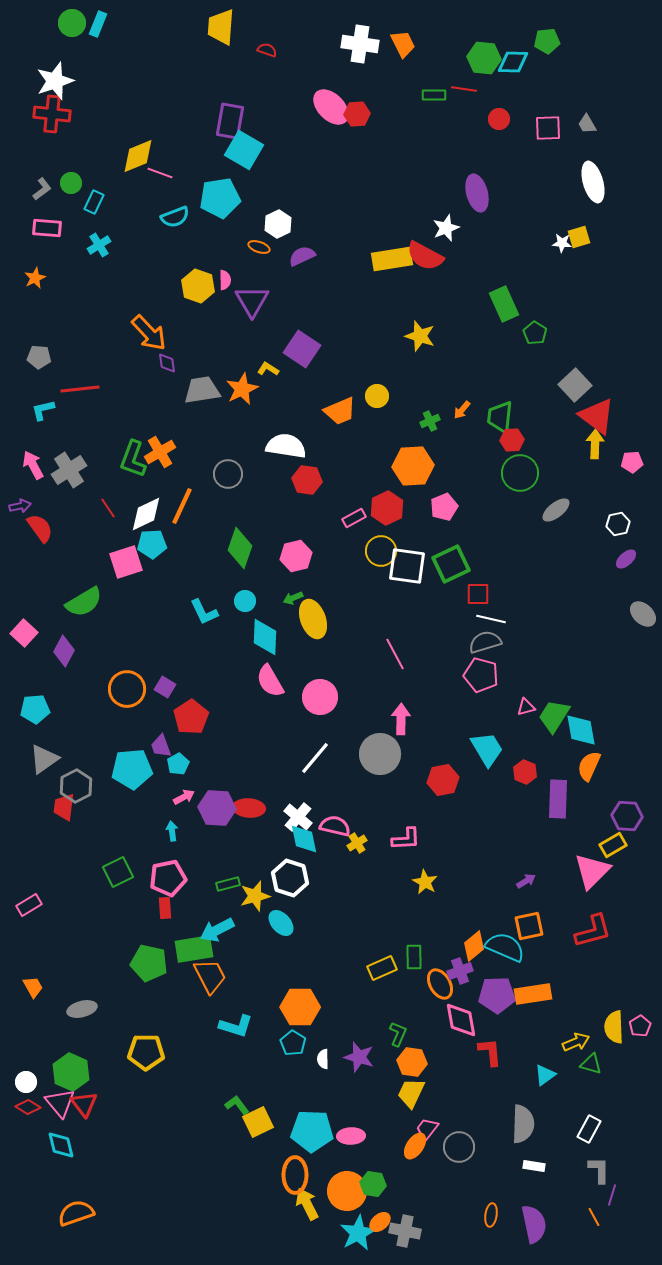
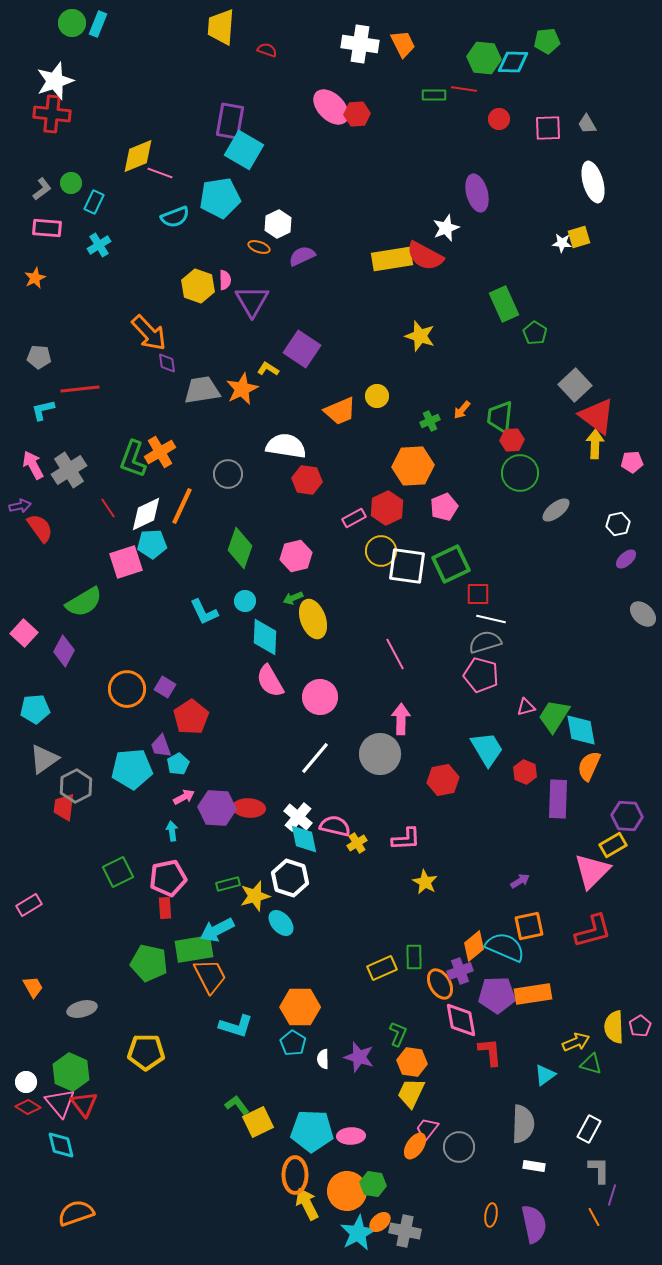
purple arrow at (526, 881): moved 6 px left
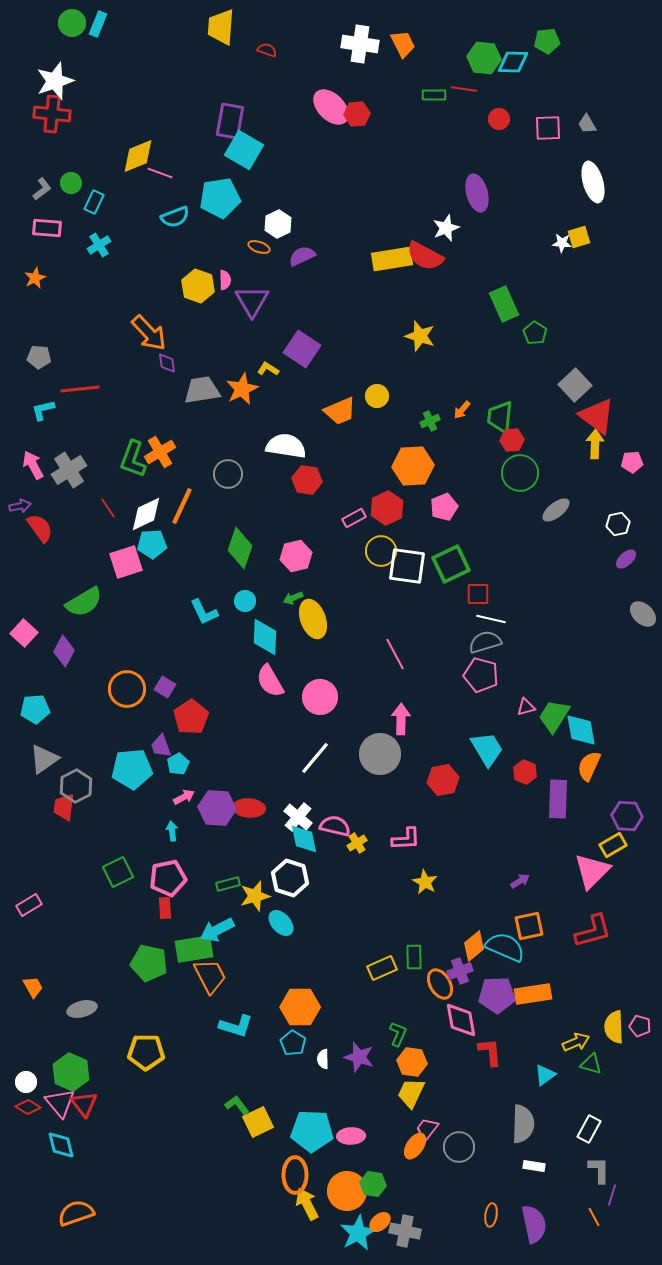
pink pentagon at (640, 1026): rotated 25 degrees counterclockwise
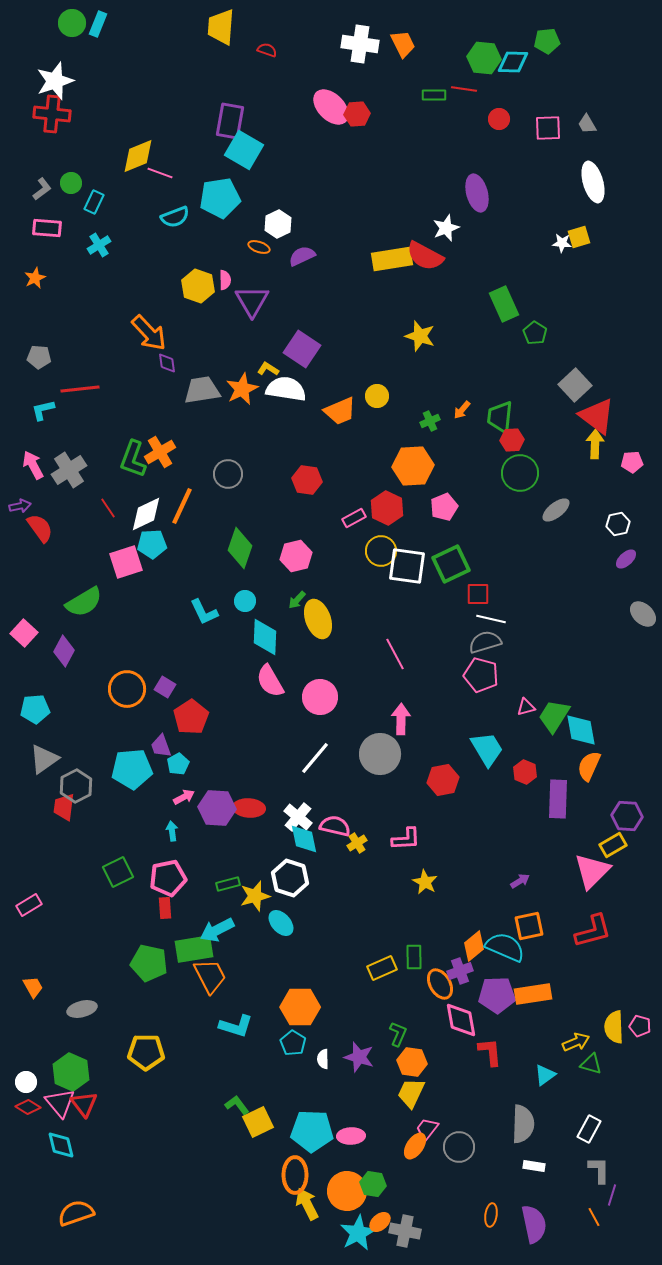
white semicircle at (286, 446): moved 57 px up
red hexagon at (387, 508): rotated 8 degrees counterclockwise
green arrow at (293, 598): moved 4 px right, 2 px down; rotated 24 degrees counterclockwise
yellow ellipse at (313, 619): moved 5 px right
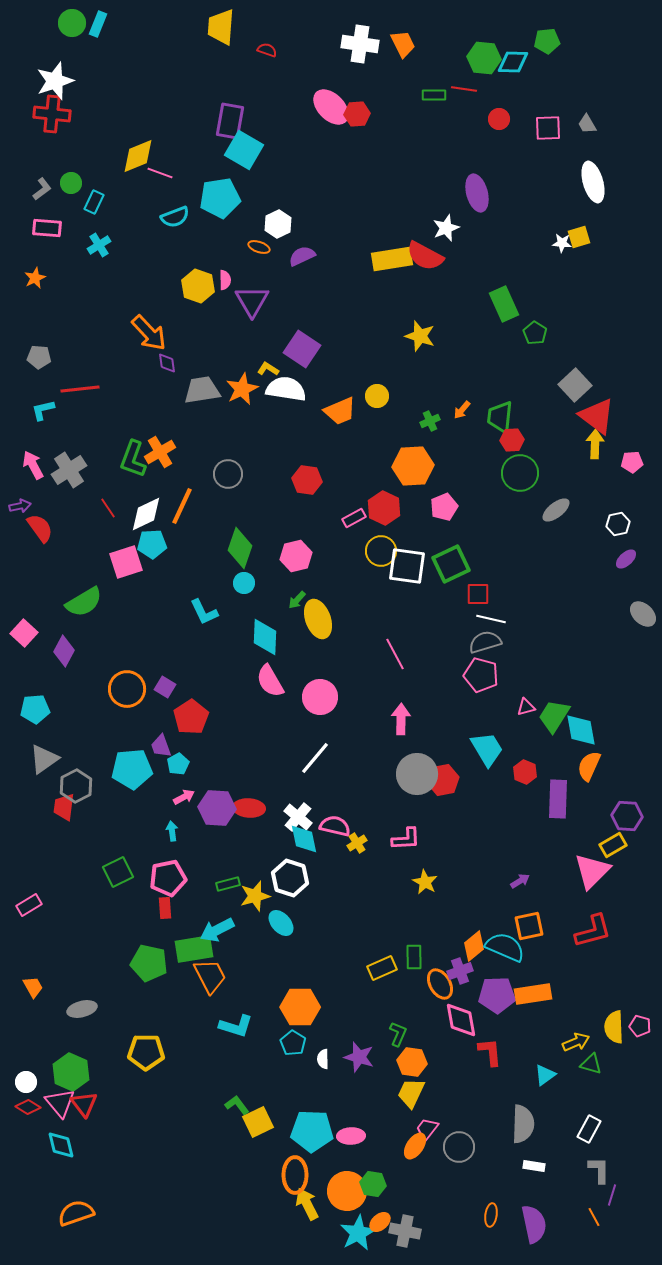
red hexagon at (387, 508): moved 3 px left
cyan circle at (245, 601): moved 1 px left, 18 px up
gray circle at (380, 754): moved 37 px right, 20 px down
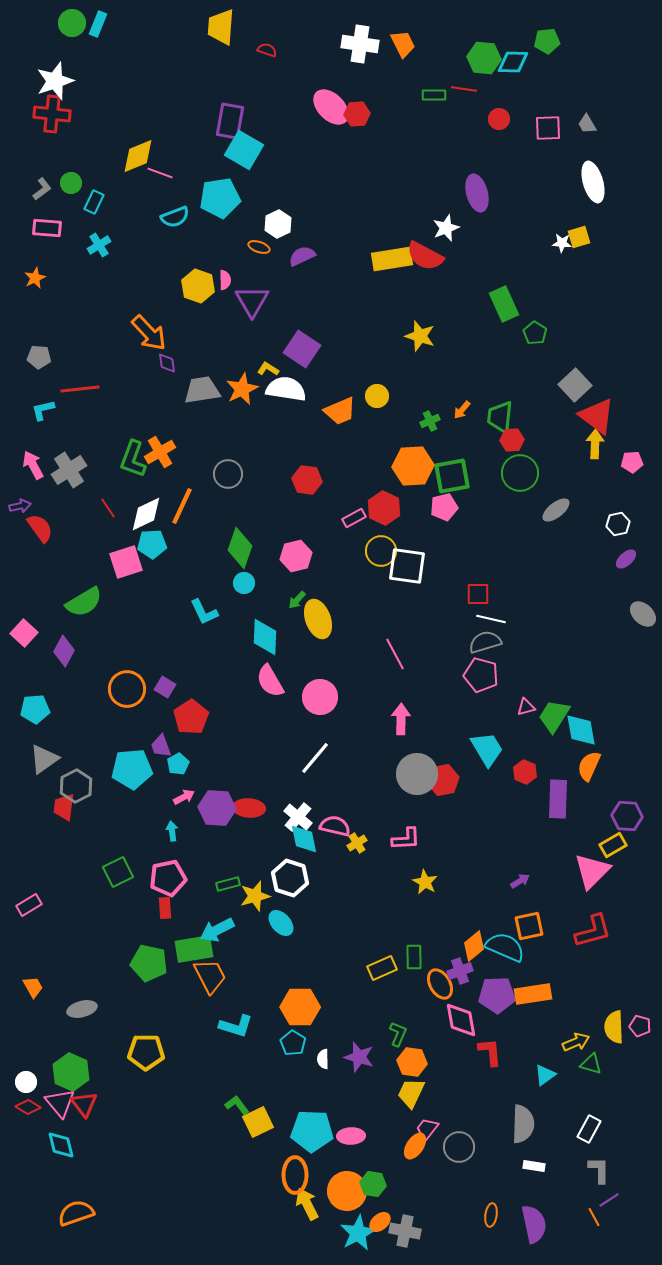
pink pentagon at (444, 507): rotated 8 degrees clockwise
green square at (451, 564): moved 1 px right, 88 px up; rotated 15 degrees clockwise
purple line at (612, 1195): moved 3 px left, 5 px down; rotated 40 degrees clockwise
